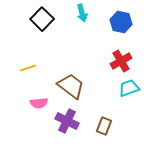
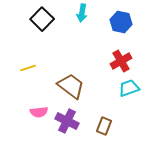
cyan arrow: rotated 24 degrees clockwise
pink semicircle: moved 9 px down
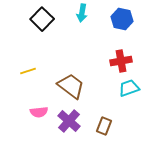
blue hexagon: moved 1 px right, 3 px up
red cross: rotated 20 degrees clockwise
yellow line: moved 3 px down
purple cross: moved 2 px right; rotated 15 degrees clockwise
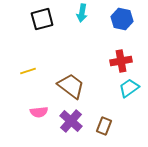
black square: rotated 30 degrees clockwise
cyan trapezoid: rotated 15 degrees counterclockwise
purple cross: moved 2 px right
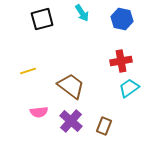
cyan arrow: rotated 42 degrees counterclockwise
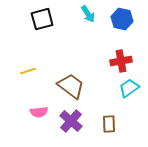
cyan arrow: moved 6 px right, 1 px down
brown rectangle: moved 5 px right, 2 px up; rotated 24 degrees counterclockwise
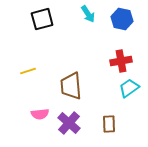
brown trapezoid: rotated 132 degrees counterclockwise
pink semicircle: moved 1 px right, 2 px down
purple cross: moved 2 px left, 2 px down
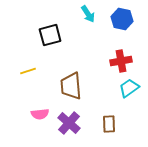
black square: moved 8 px right, 16 px down
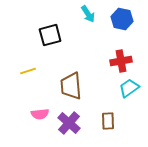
brown rectangle: moved 1 px left, 3 px up
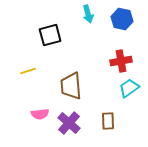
cyan arrow: rotated 18 degrees clockwise
